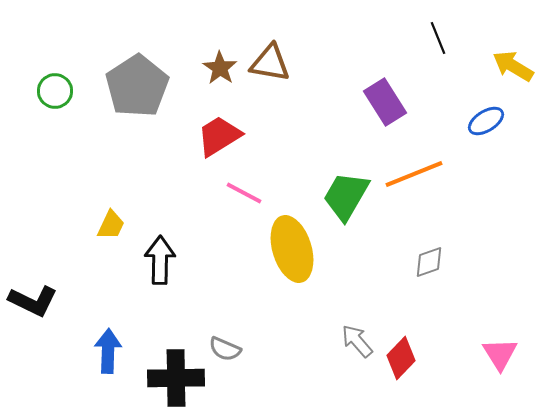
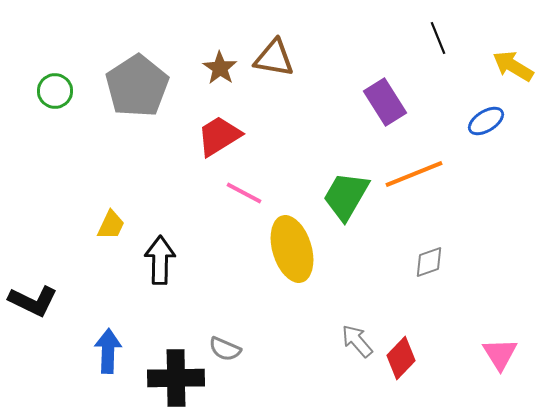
brown triangle: moved 4 px right, 5 px up
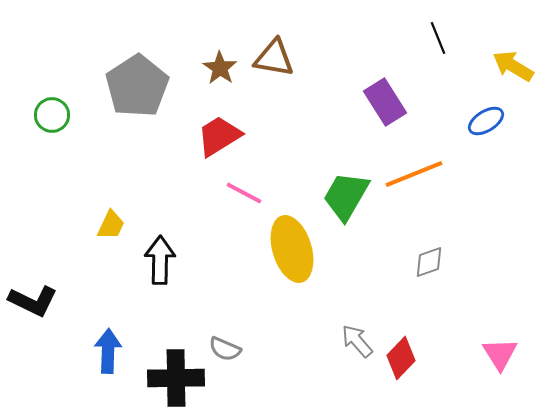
green circle: moved 3 px left, 24 px down
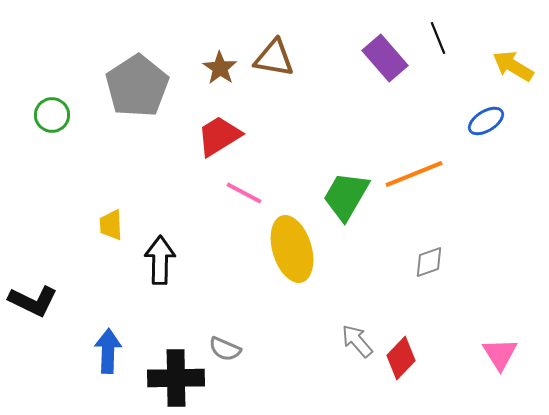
purple rectangle: moved 44 px up; rotated 9 degrees counterclockwise
yellow trapezoid: rotated 152 degrees clockwise
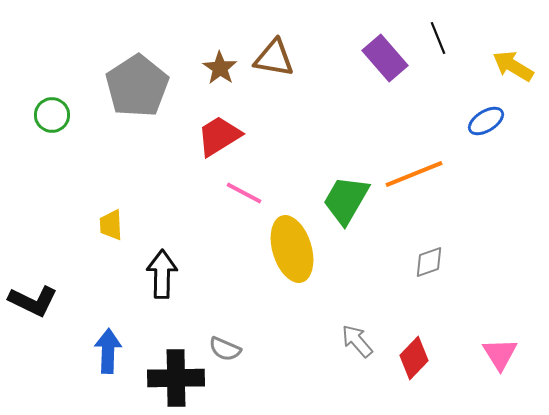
green trapezoid: moved 4 px down
black arrow: moved 2 px right, 14 px down
red diamond: moved 13 px right
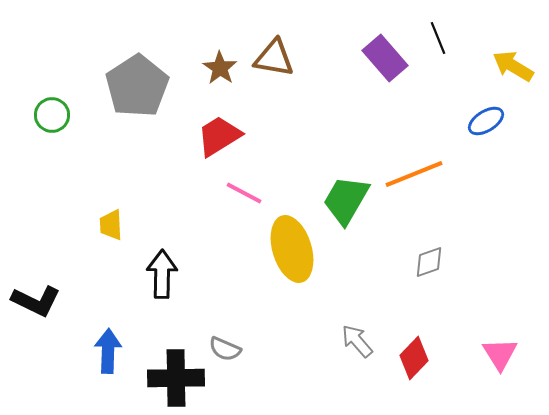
black L-shape: moved 3 px right
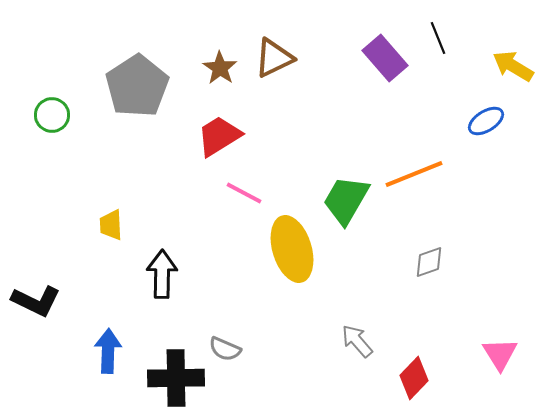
brown triangle: rotated 36 degrees counterclockwise
red diamond: moved 20 px down
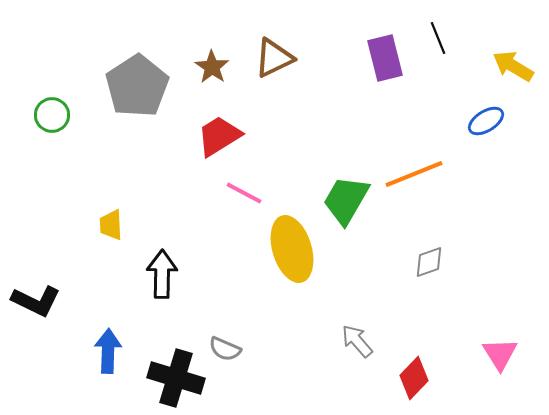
purple rectangle: rotated 27 degrees clockwise
brown star: moved 8 px left, 1 px up
black cross: rotated 18 degrees clockwise
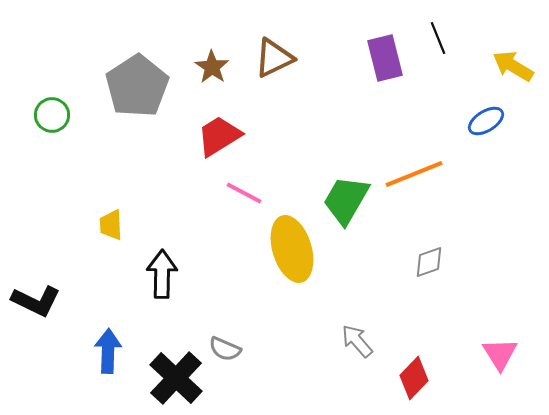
black cross: rotated 26 degrees clockwise
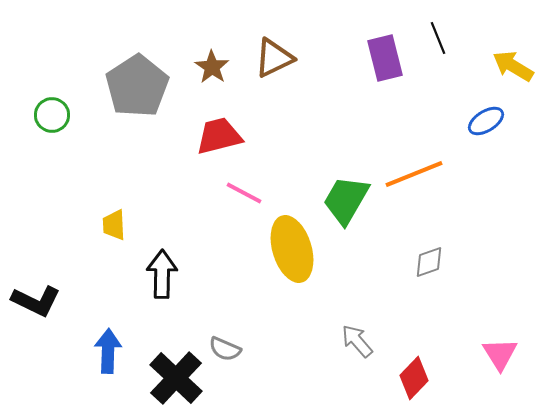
red trapezoid: rotated 18 degrees clockwise
yellow trapezoid: moved 3 px right
